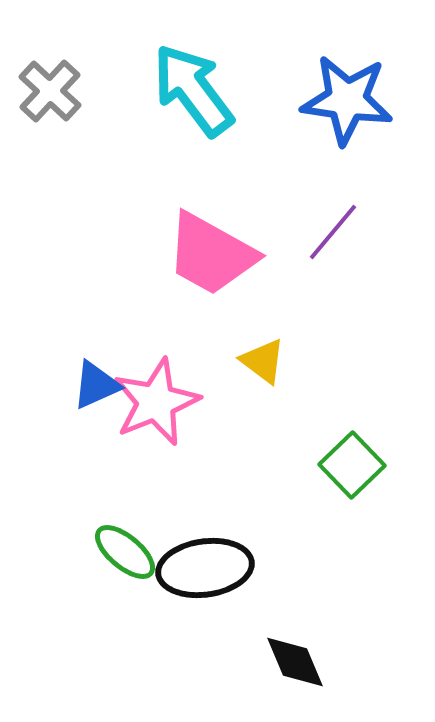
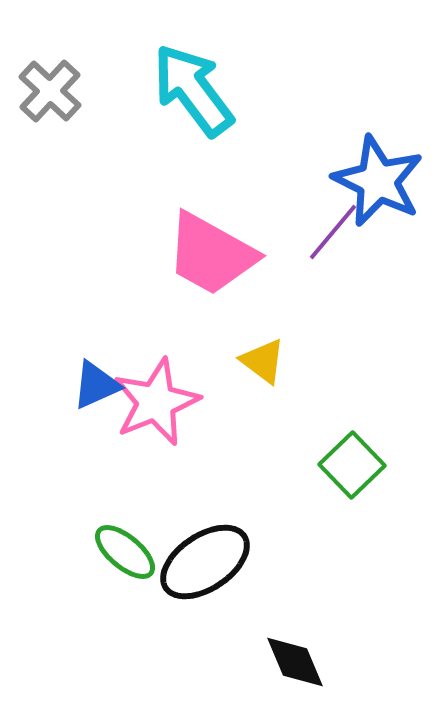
blue star: moved 31 px right, 81 px down; rotated 18 degrees clockwise
black ellipse: moved 6 px up; rotated 26 degrees counterclockwise
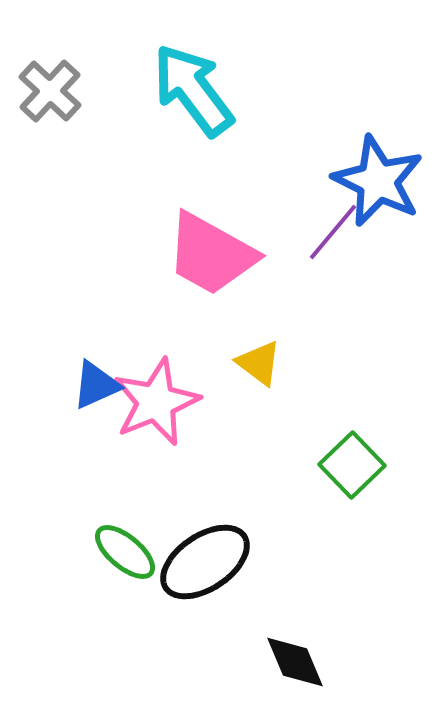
yellow triangle: moved 4 px left, 2 px down
